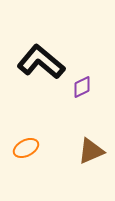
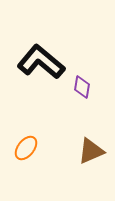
purple diamond: rotated 55 degrees counterclockwise
orange ellipse: rotated 25 degrees counterclockwise
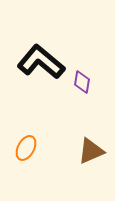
purple diamond: moved 5 px up
orange ellipse: rotated 10 degrees counterclockwise
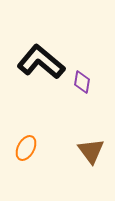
brown triangle: rotated 44 degrees counterclockwise
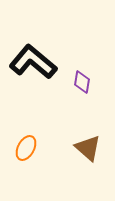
black L-shape: moved 8 px left
brown triangle: moved 3 px left, 3 px up; rotated 12 degrees counterclockwise
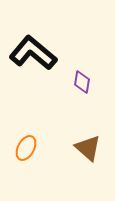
black L-shape: moved 9 px up
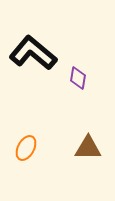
purple diamond: moved 4 px left, 4 px up
brown triangle: rotated 40 degrees counterclockwise
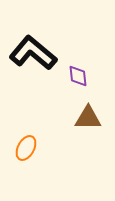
purple diamond: moved 2 px up; rotated 15 degrees counterclockwise
brown triangle: moved 30 px up
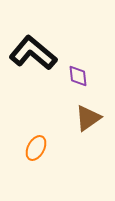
brown triangle: rotated 36 degrees counterclockwise
orange ellipse: moved 10 px right
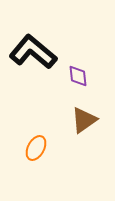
black L-shape: moved 1 px up
brown triangle: moved 4 px left, 2 px down
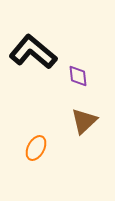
brown triangle: moved 1 px down; rotated 8 degrees counterclockwise
